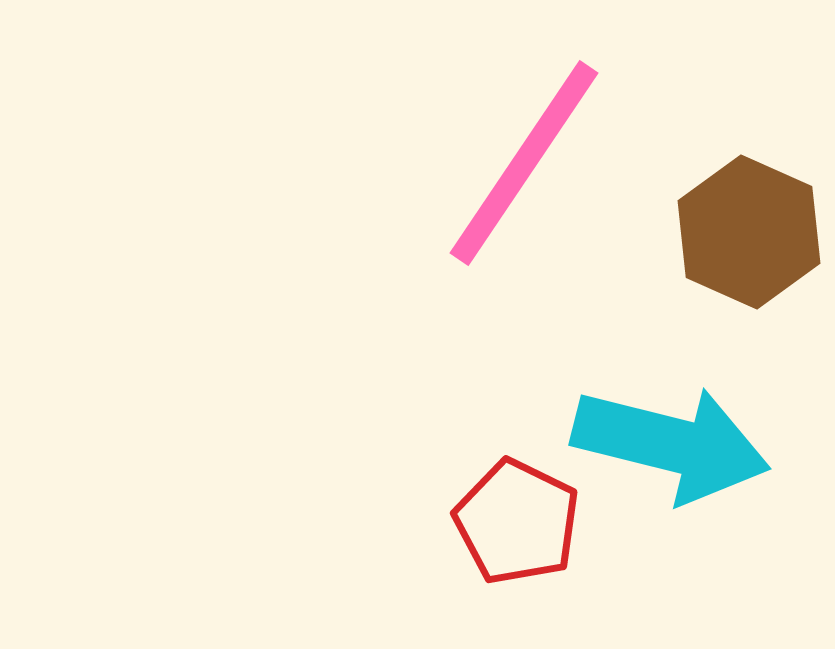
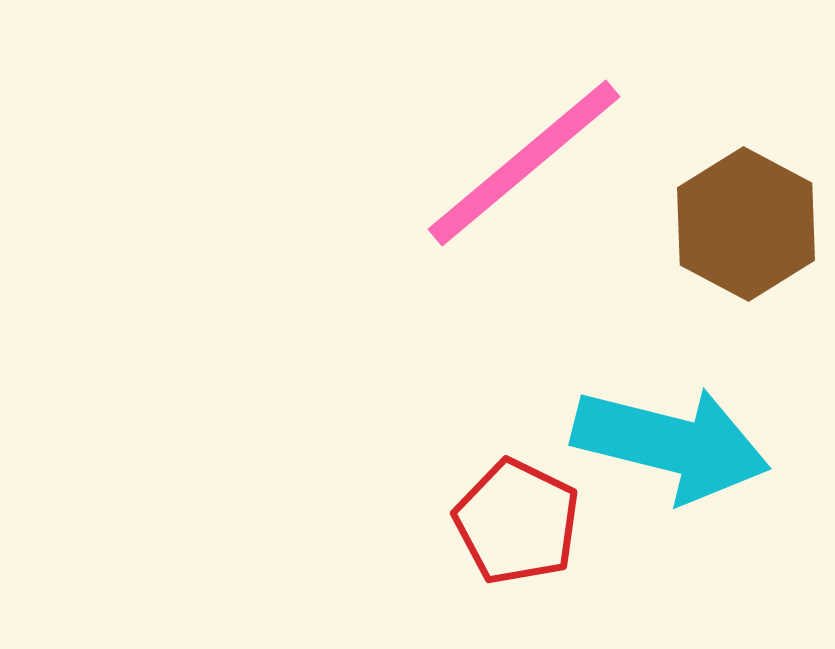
pink line: rotated 16 degrees clockwise
brown hexagon: moved 3 px left, 8 px up; rotated 4 degrees clockwise
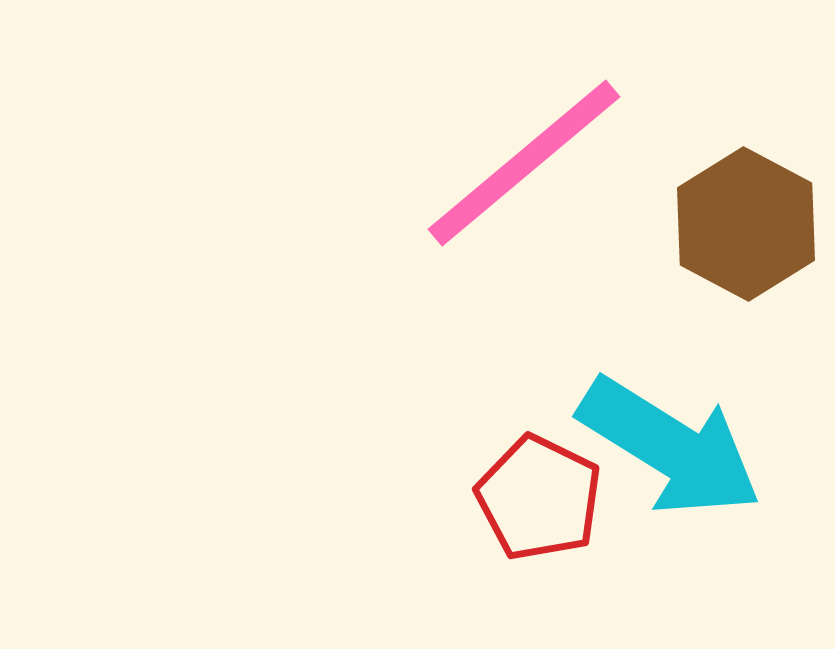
cyan arrow: moved 1 px left, 3 px down; rotated 18 degrees clockwise
red pentagon: moved 22 px right, 24 px up
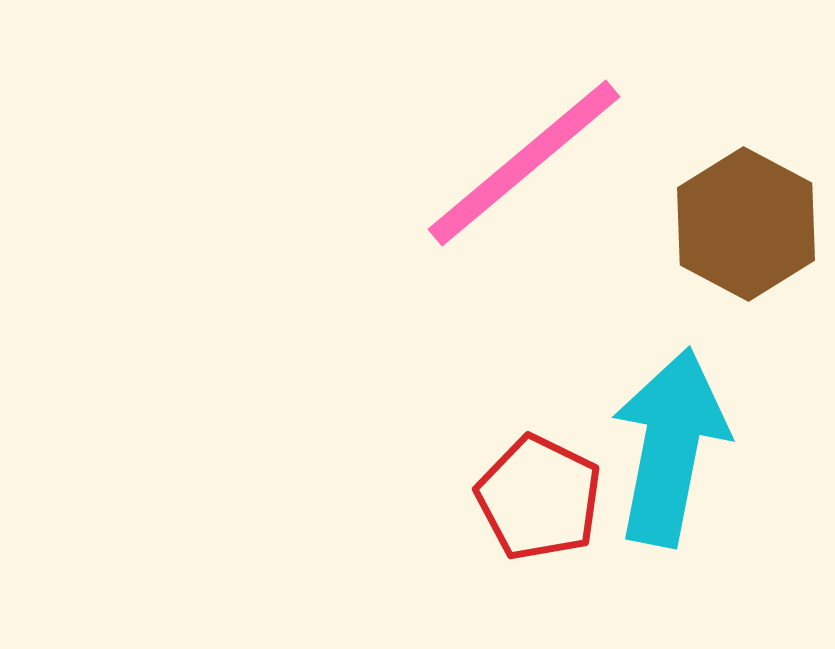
cyan arrow: rotated 111 degrees counterclockwise
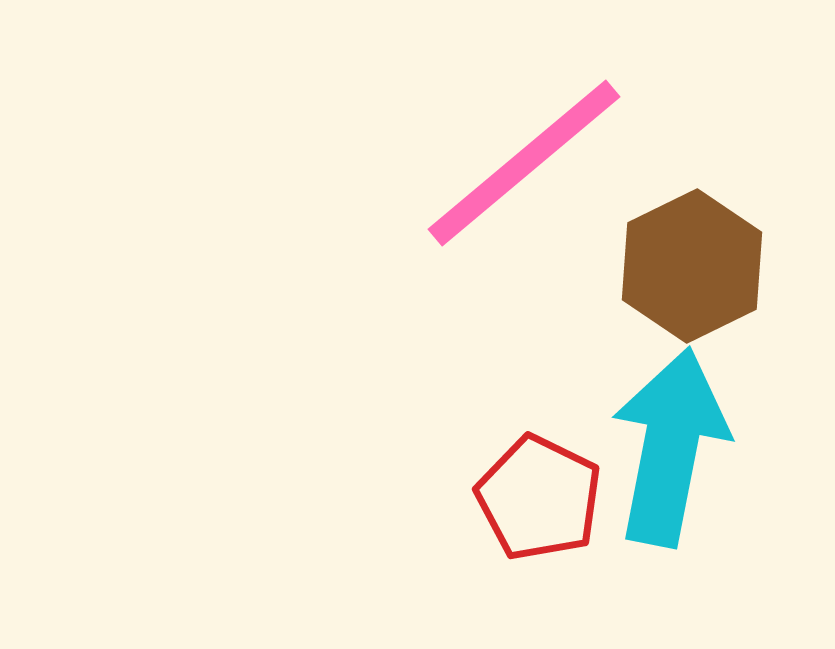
brown hexagon: moved 54 px left, 42 px down; rotated 6 degrees clockwise
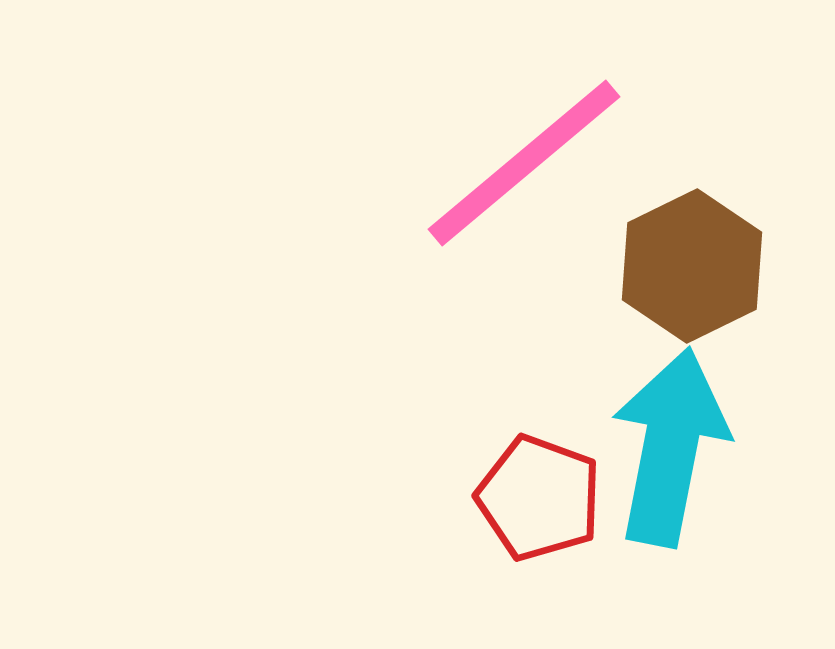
red pentagon: rotated 6 degrees counterclockwise
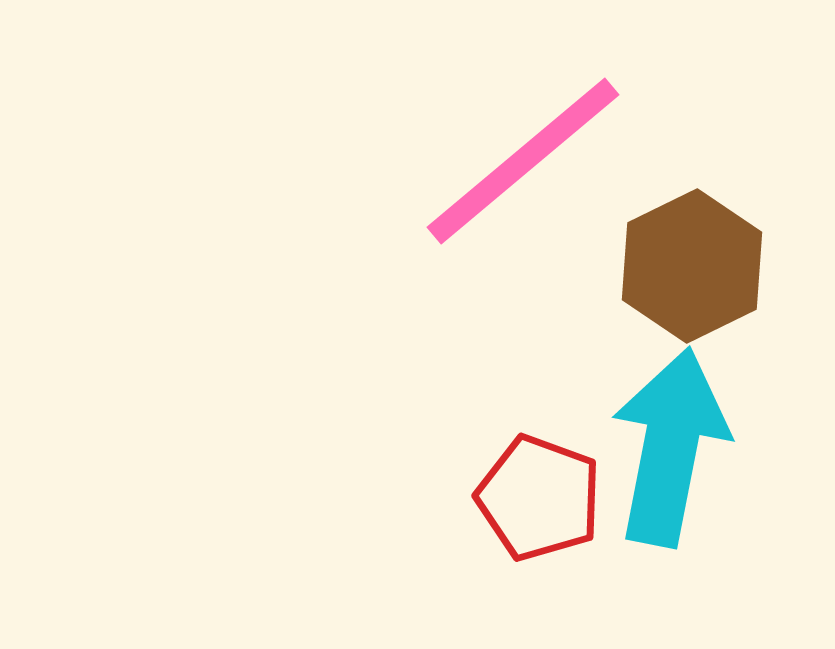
pink line: moved 1 px left, 2 px up
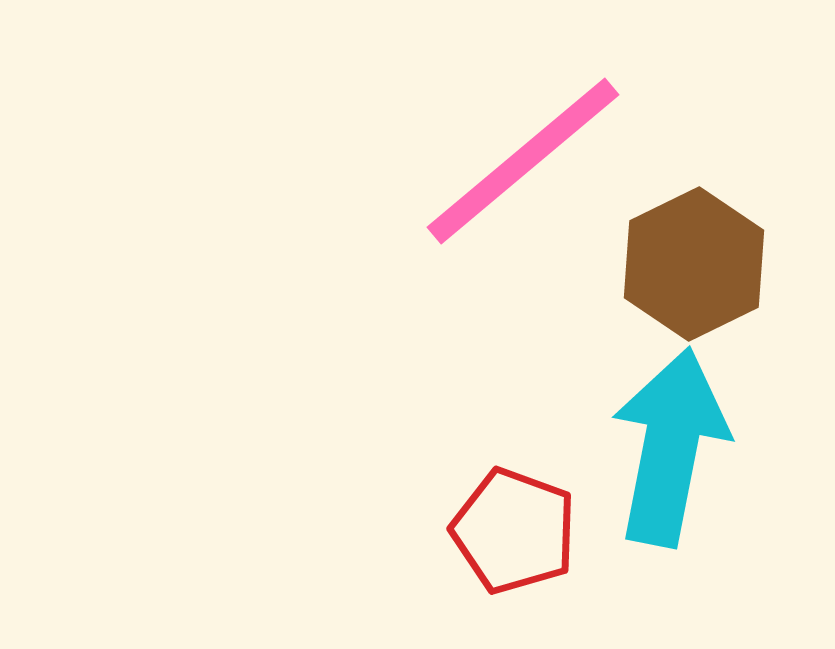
brown hexagon: moved 2 px right, 2 px up
red pentagon: moved 25 px left, 33 px down
